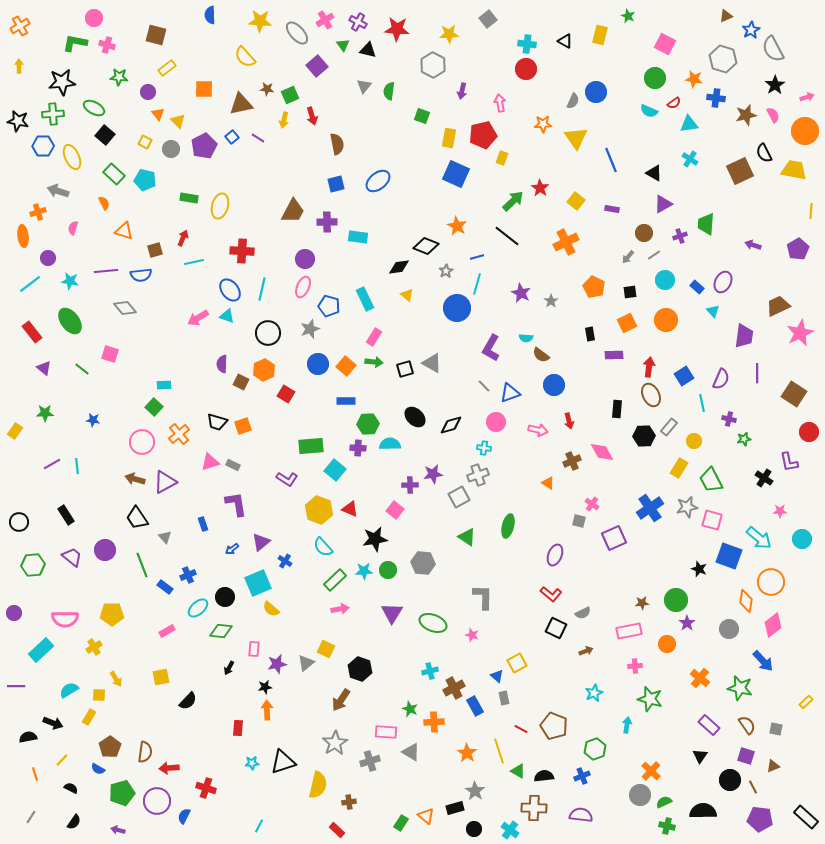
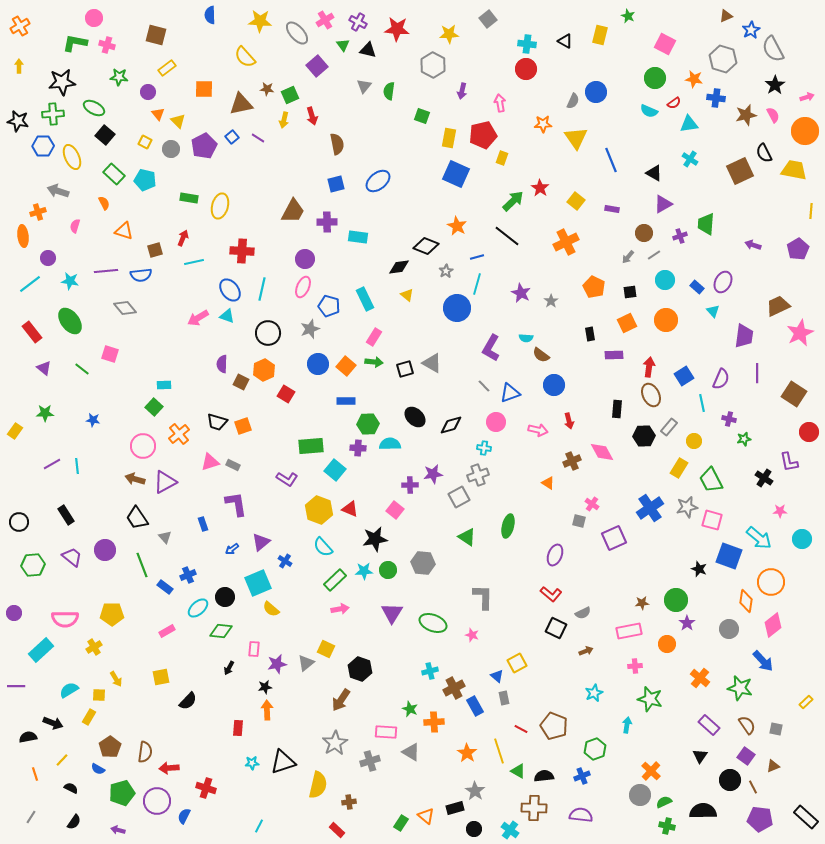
pink semicircle at (73, 228): moved 2 px right, 2 px up
pink circle at (142, 442): moved 1 px right, 4 px down
purple square at (746, 756): rotated 18 degrees clockwise
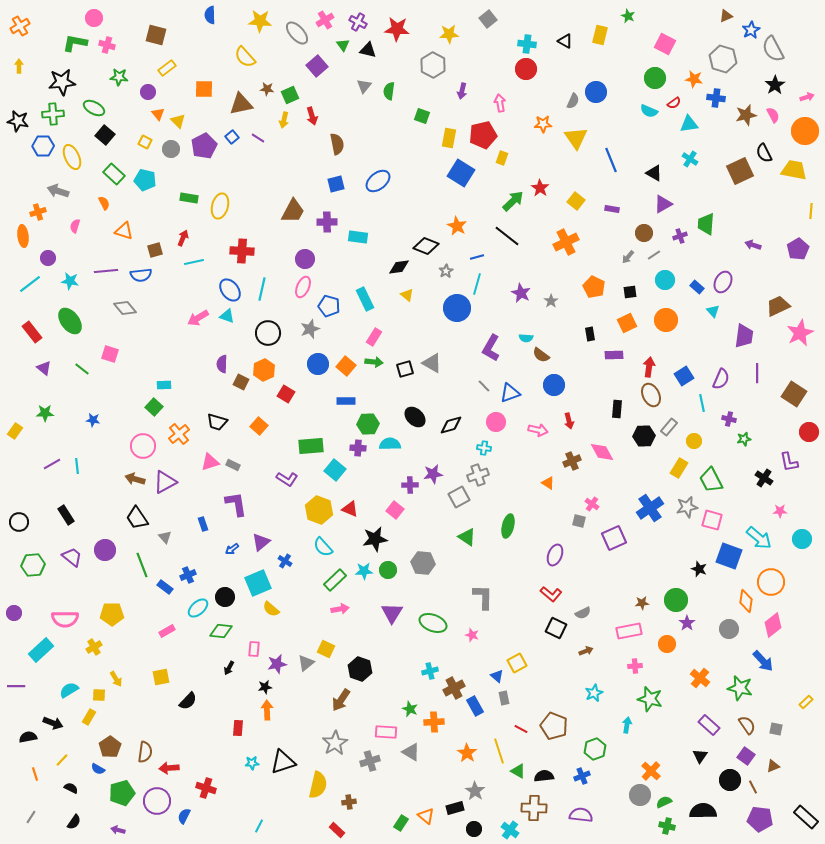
blue square at (456, 174): moved 5 px right, 1 px up; rotated 8 degrees clockwise
orange square at (243, 426): moved 16 px right; rotated 30 degrees counterclockwise
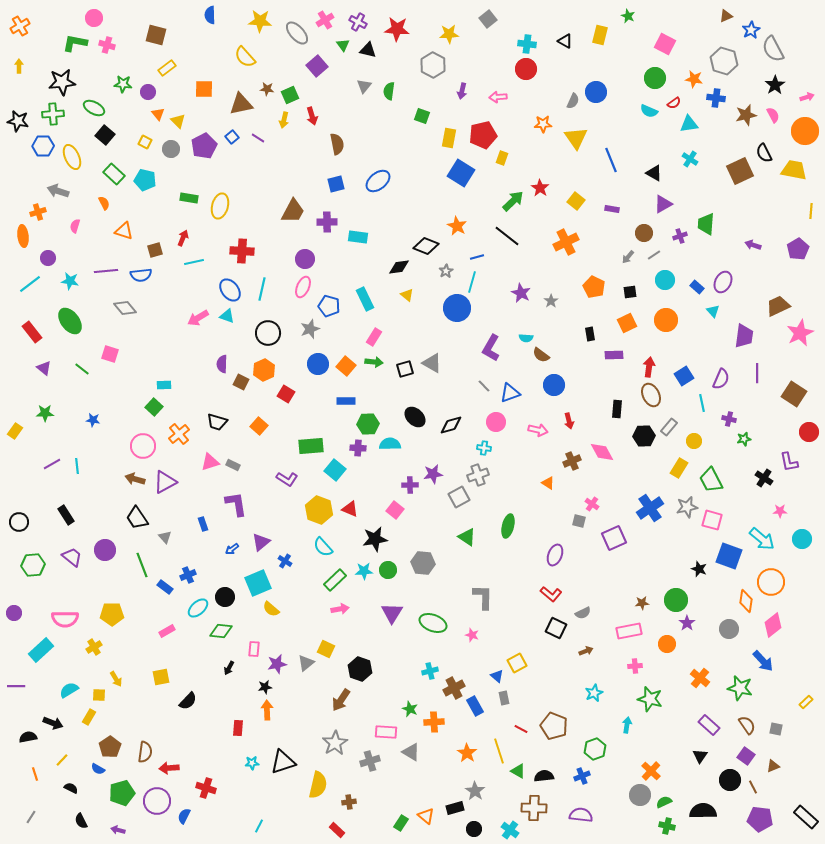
gray hexagon at (723, 59): moved 1 px right, 2 px down
green star at (119, 77): moved 4 px right, 7 px down
pink arrow at (500, 103): moved 2 px left, 6 px up; rotated 84 degrees counterclockwise
cyan line at (477, 284): moved 5 px left, 2 px up
cyan arrow at (759, 538): moved 3 px right, 1 px down
black semicircle at (74, 822): moved 7 px right, 1 px up; rotated 119 degrees clockwise
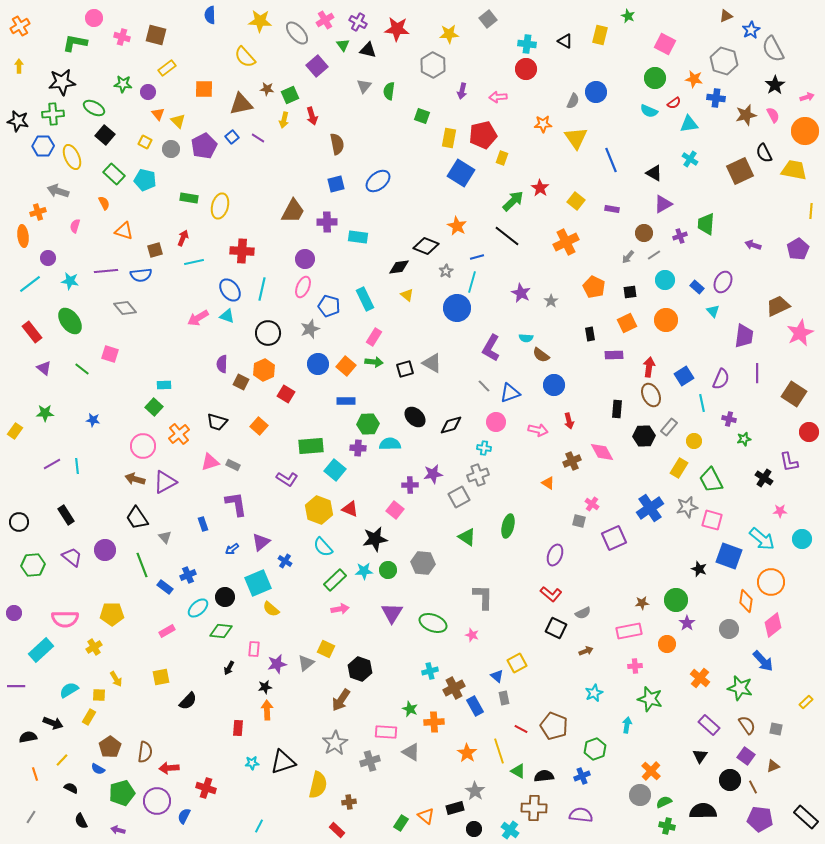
pink cross at (107, 45): moved 15 px right, 8 px up
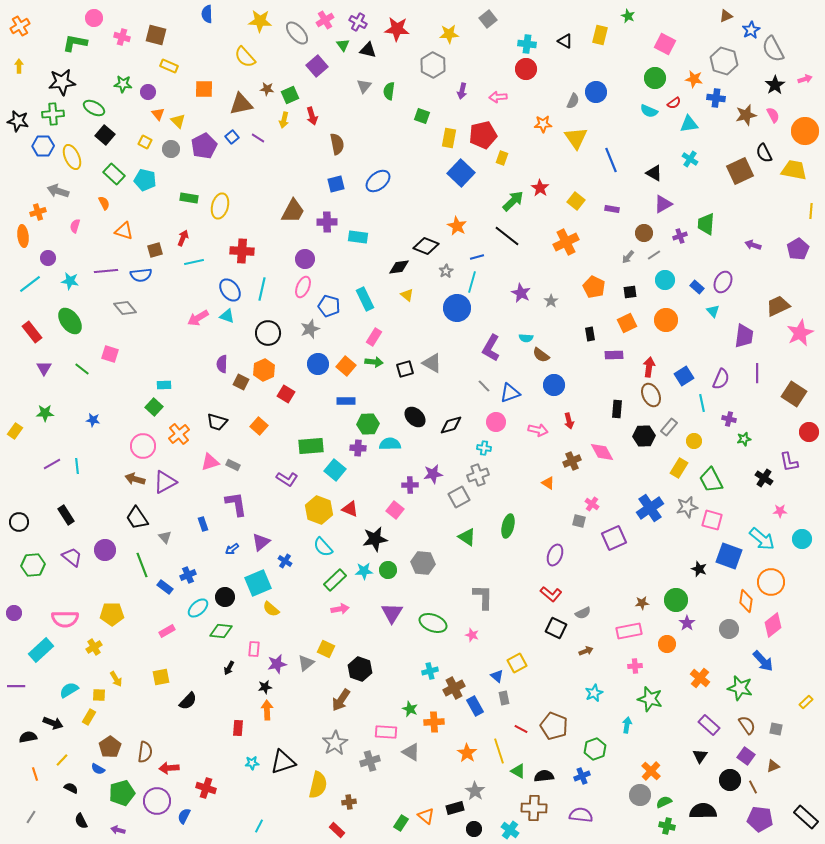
blue semicircle at (210, 15): moved 3 px left, 1 px up
yellow rectangle at (167, 68): moved 2 px right, 2 px up; rotated 60 degrees clockwise
pink arrow at (807, 97): moved 2 px left, 18 px up
blue square at (461, 173): rotated 12 degrees clockwise
purple triangle at (44, 368): rotated 21 degrees clockwise
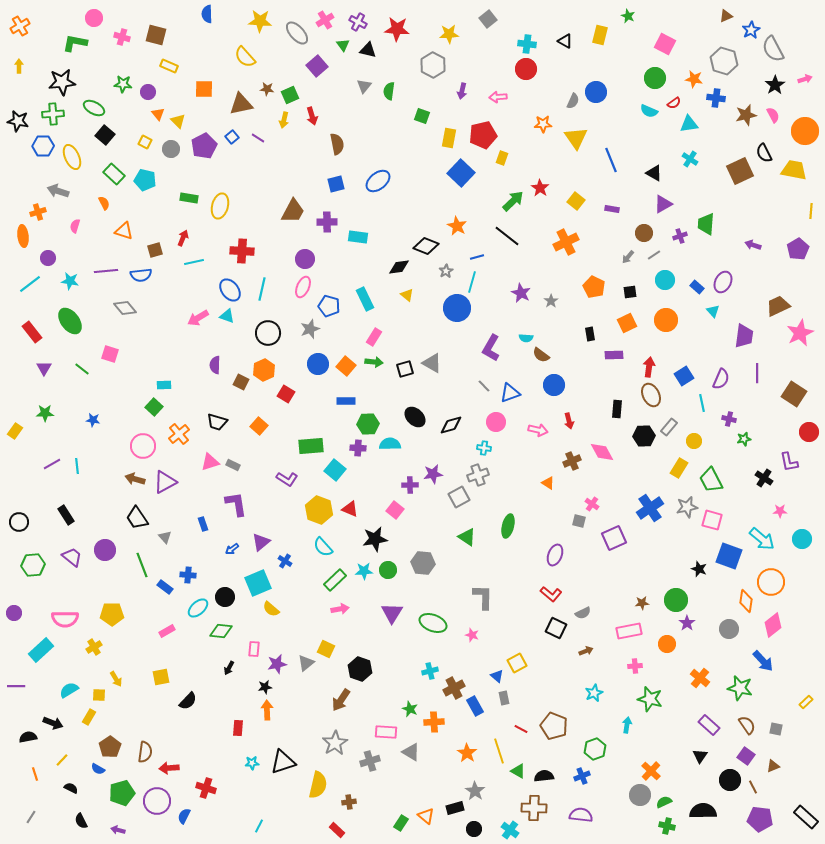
purple semicircle at (222, 364): moved 7 px left, 1 px down
blue cross at (188, 575): rotated 28 degrees clockwise
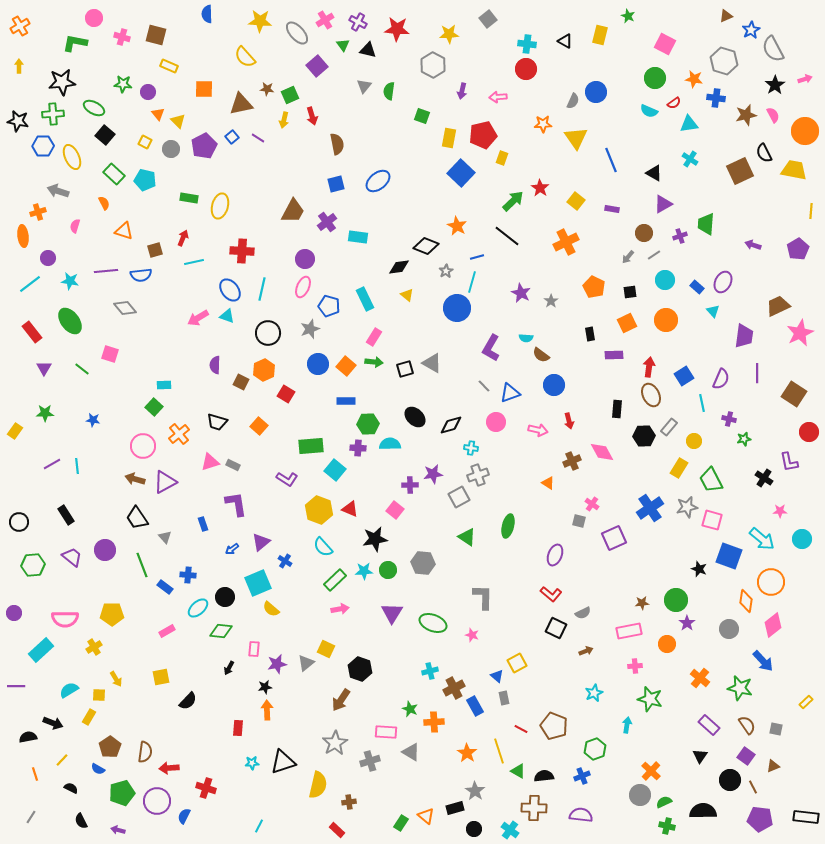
purple cross at (327, 222): rotated 36 degrees counterclockwise
cyan cross at (484, 448): moved 13 px left
black rectangle at (806, 817): rotated 35 degrees counterclockwise
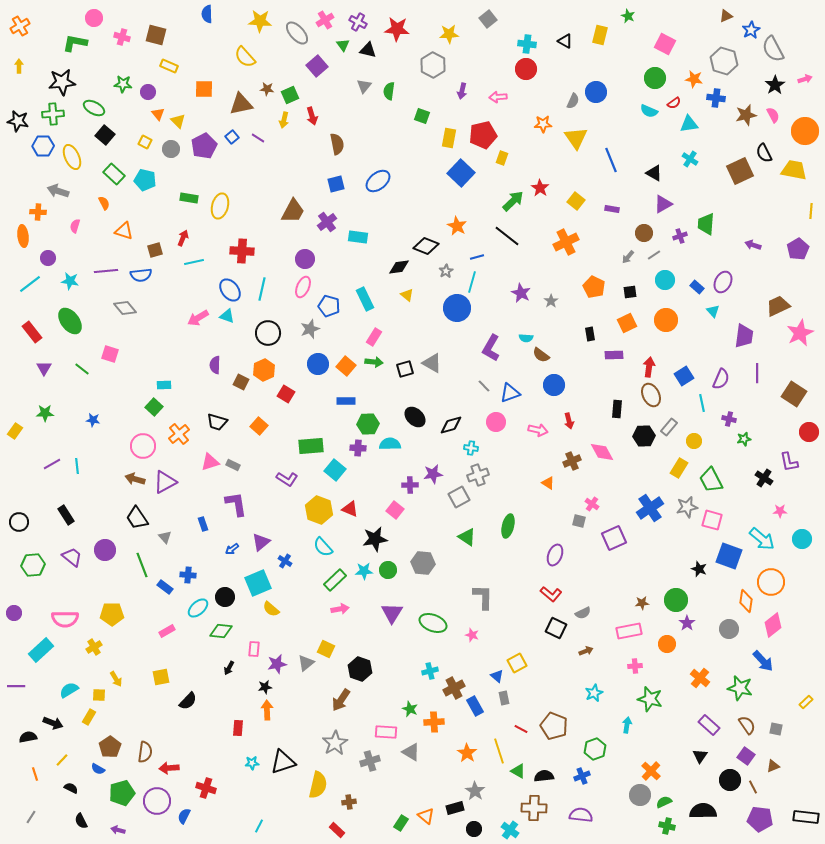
orange cross at (38, 212): rotated 21 degrees clockwise
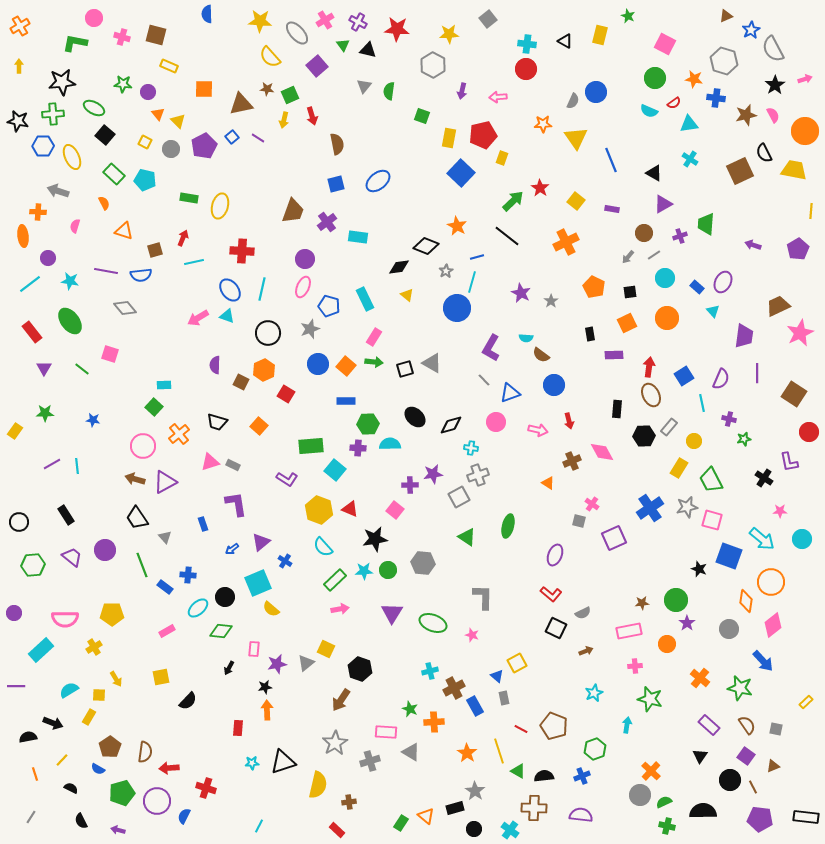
yellow semicircle at (245, 57): moved 25 px right
brown trapezoid at (293, 211): rotated 8 degrees counterclockwise
purple line at (106, 271): rotated 15 degrees clockwise
cyan circle at (665, 280): moved 2 px up
orange circle at (666, 320): moved 1 px right, 2 px up
gray line at (484, 386): moved 6 px up
